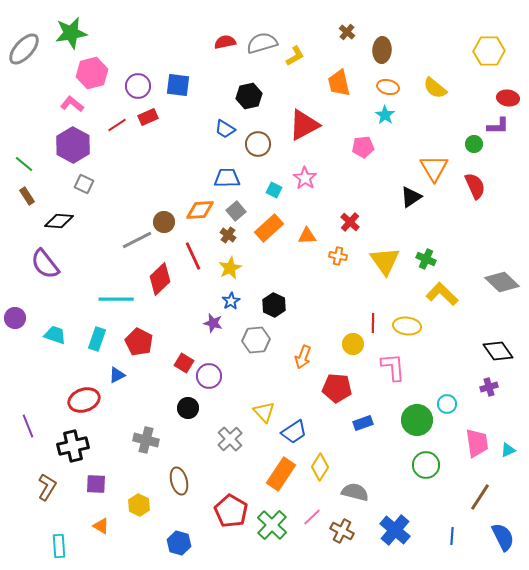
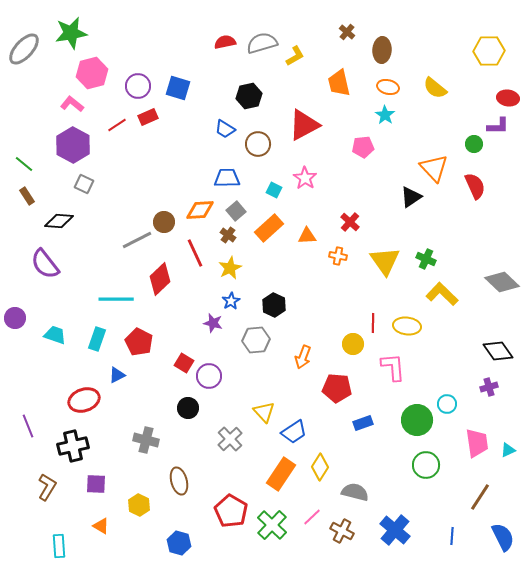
blue square at (178, 85): moved 3 px down; rotated 10 degrees clockwise
orange triangle at (434, 168): rotated 12 degrees counterclockwise
red line at (193, 256): moved 2 px right, 3 px up
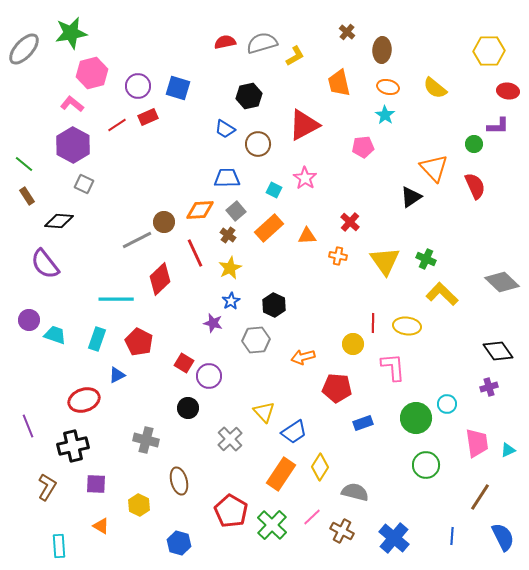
red ellipse at (508, 98): moved 7 px up
purple circle at (15, 318): moved 14 px right, 2 px down
orange arrow at (303, 357): rotated 55 degrees clockwise
green circle at (417, 420): moved 1 px left, 2 px up
blue cross at (395, 530): moved 1 px left, 8 px down
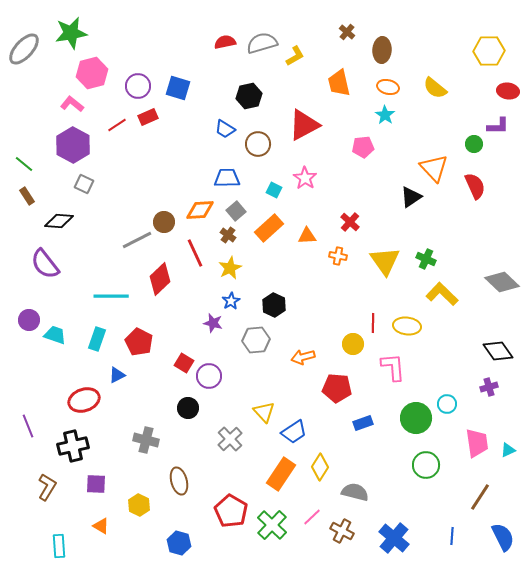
cyan line at (116, 299): moved 5 px left, 3 px up
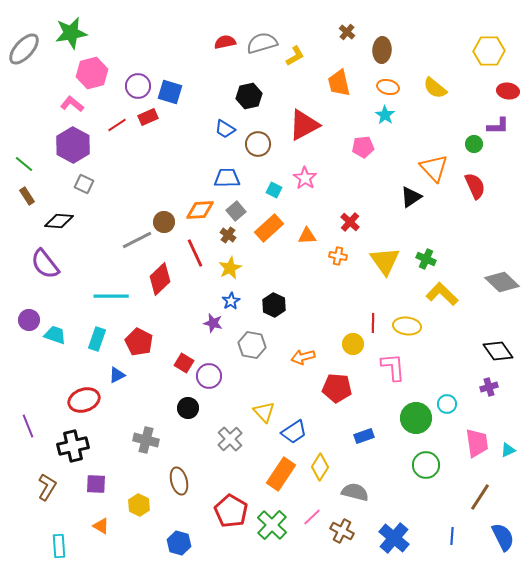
blue square at (178, 88): moved 8 px left, 4 px down
gray hexagon at (256, 340): moved 4 px left, 5 px down; rotated 16 degrees clockwise
blue rectangle at (363, 423): moved 1 px right, 13 px down
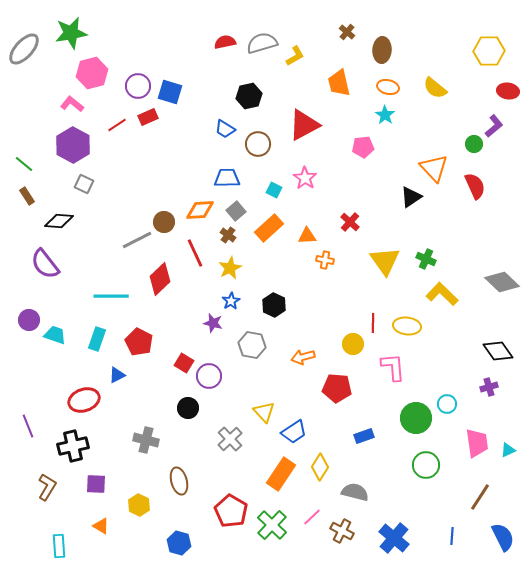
purple L-shape at (498, 126): moved 4 px left; rotated 40 degrees counterclockwise
orange cross at (338, 256): moved 13 px left, 4 px down
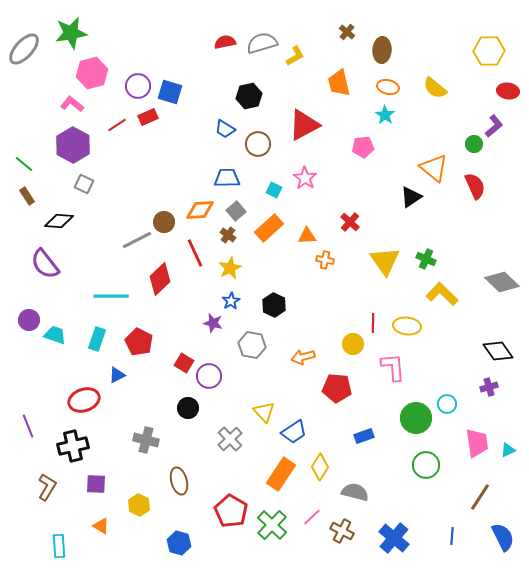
orange triangle at (434, 168): rotated 8 degrees counterclockwise
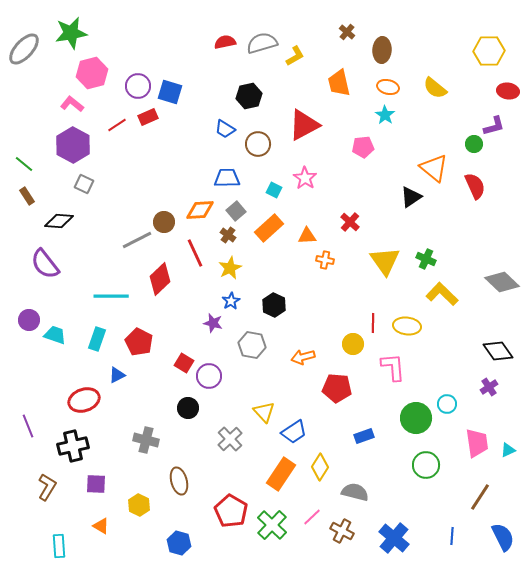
purple L-shape at (494, 126): rotated 25 degrees clockwise
purple cross at (489, 387): rotated 18 degrees counterclockwise
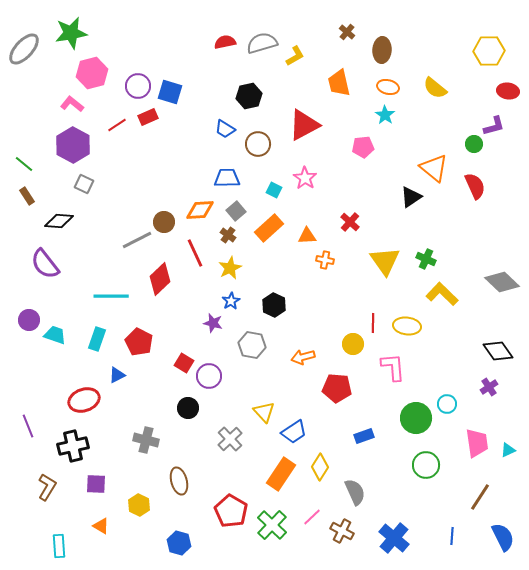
gray semicircle at (355, 492): rotated 52 degrees clockwise
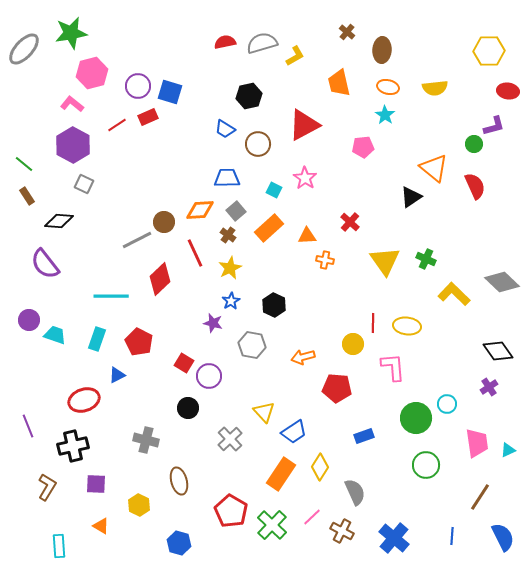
yellow semicircle at (435, 88): rotated 45 degrees counterclockwise
yellow L-shape at (442, 294): moved 12 px right
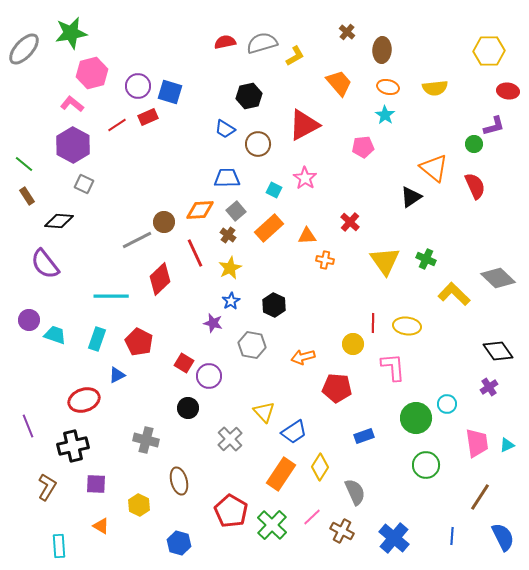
orange trapezoid at (339, 83): rotated 152 degrees clockwise
gray diamond at (502, 282): moved 4 px left, 4 px up
cyan triangle at (508, 450): moved 1 px left, 5 px up
